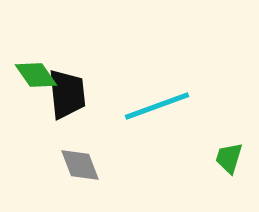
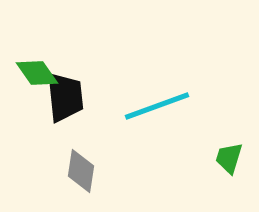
green diamond: moved 1 px right, 2 px up
black trapezoid: moved 2 px left, 3 px down
gray diamond: moved 1 px right, 6 px down; rotated 30 degrees clockwise
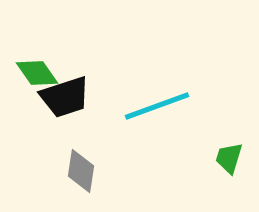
black trapezoid: rotated 78 degrees clockwise
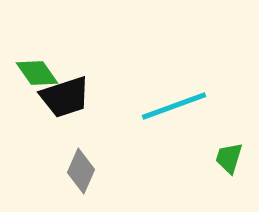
cyan line: moved 17 px right
gray diamond: rotated 15 degrees clockwise
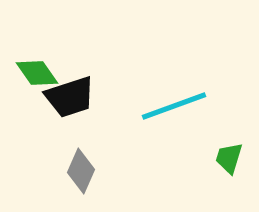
black trapezoid: moved 5 px right
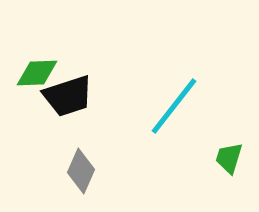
green diamond: rotated 57 degrees counterclockwise
black trapezoid: moved 2 px left, 1 px up
cyan line: rotated 32 degrees counterclockwise
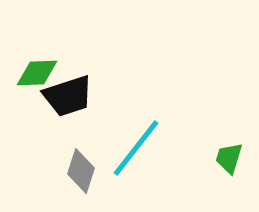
cyan line: moved 38 px left, 42 px down
gray diamond: rotated 6 degrees counterclockwise
